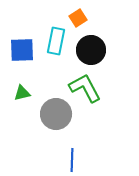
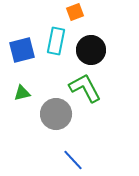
orange square: moved 3 px left, 6 px up; rotated 12 degrees clockwise
blue square: rotated 12 degrees counterclockwise
blue line: moved 1 px right; rotated 45 degrees counterclockwise
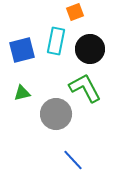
black circle: moved 1 px left, 1 px up
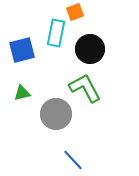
cyan rectangle: moved 8 px up
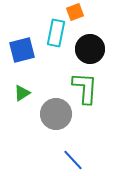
green L-shape: rotated 32 degrees clockwise
green triangle: rotated 18 degrees counterclockwise
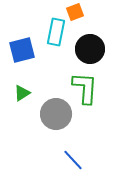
cyan rectangle: moved 1 px up
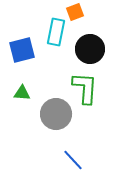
green triangle: rotated 36 degrees clockwise
